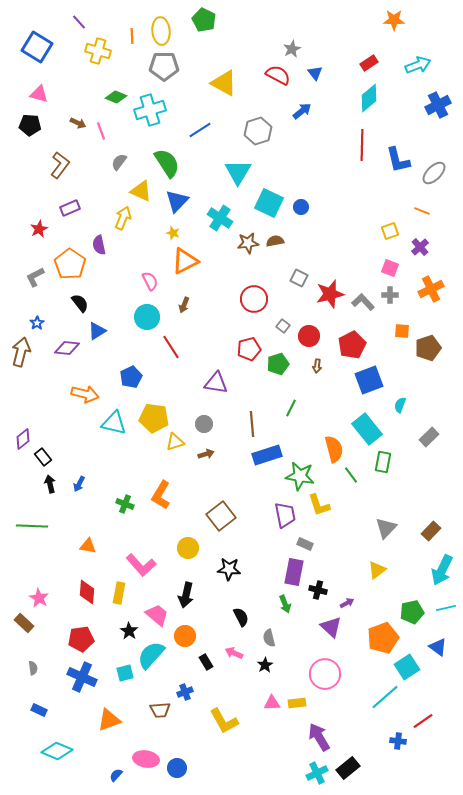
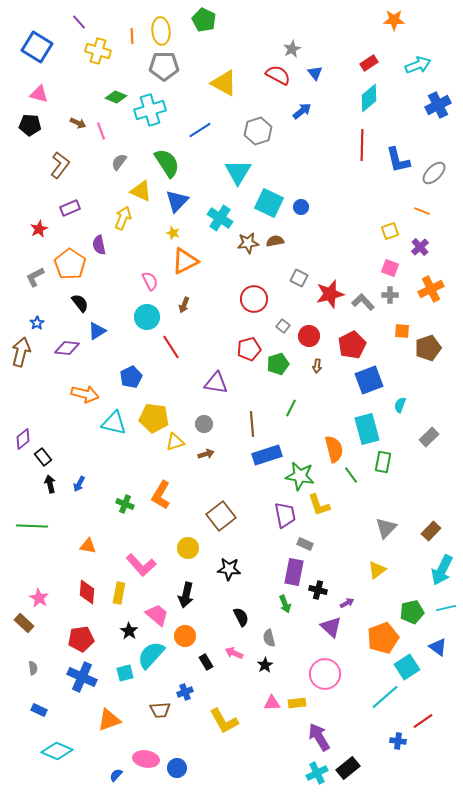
cyan rectangle at (367, 429): rotated 24 degrees clockwise
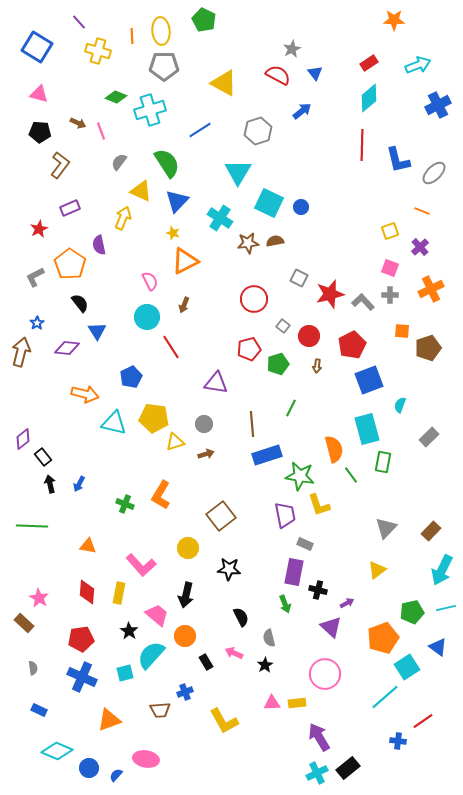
black pentagon at (30, 125): moved 10 px right, 7 px down
blue triangle at (97, 331): rotated 30 degrees counterclockwise
blue circle at (177, 768): moved 88 px left
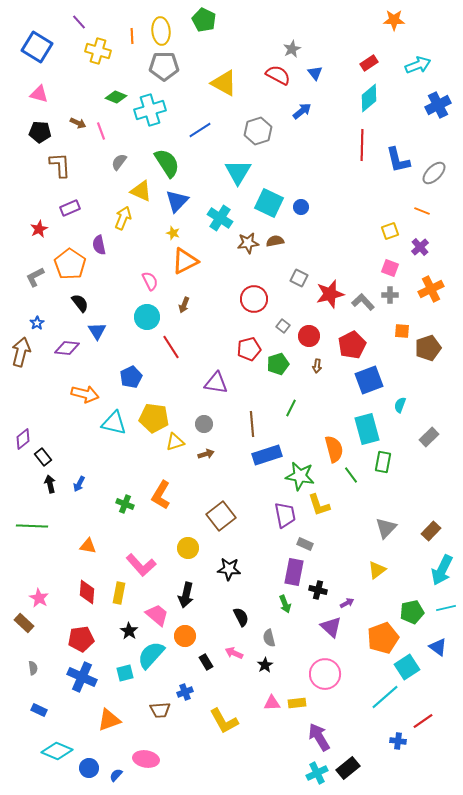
brown L-shape at (60, 165): rotated 40 degrees counterclockwise
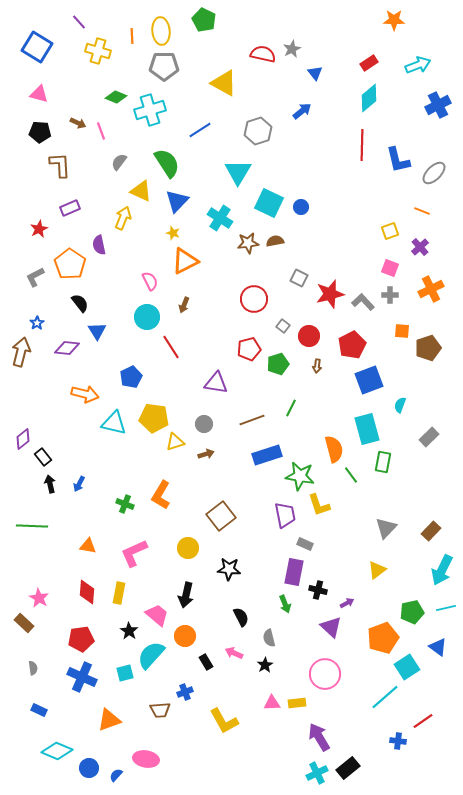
red semicircle at (278, 75): moved 15 px left, 21 px up; rotated 15 degrees counterclockwise
brown line at (252, 424): moved 4 px up; rotated 75 degrees clockwise
pink L-shape at (141, 565): moved 7 px left, 12 px up; rotated 108 degrees clockwise
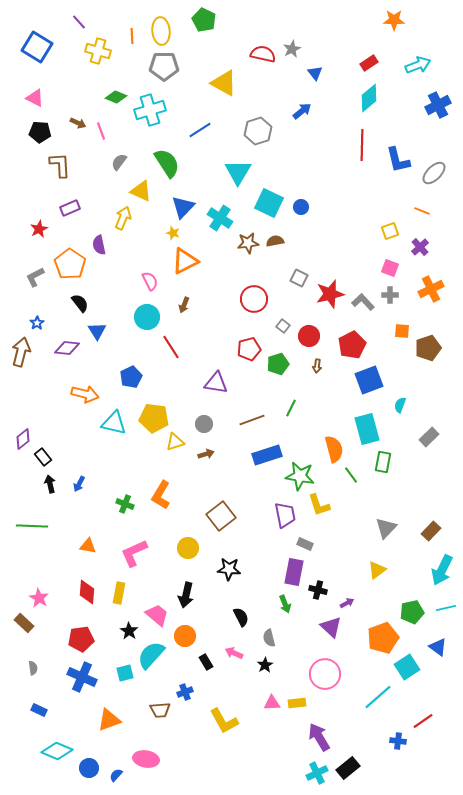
pink triangle at (39, 94): moved 4 px left, 4 px down; rotated 12 degrees clockwise
blue triangle at (177, 201): moved 6 px right, 6 px down
cyan line at (385, 697): moved 7 px left
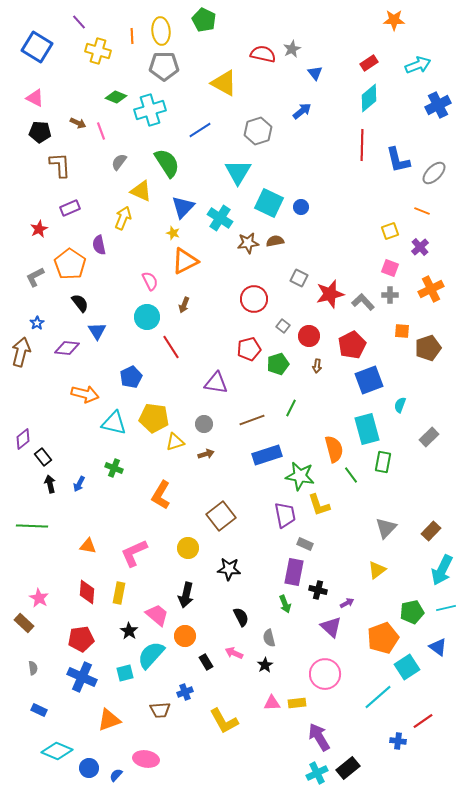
green cross at (125, 504): moved 11 px left, 36 px up
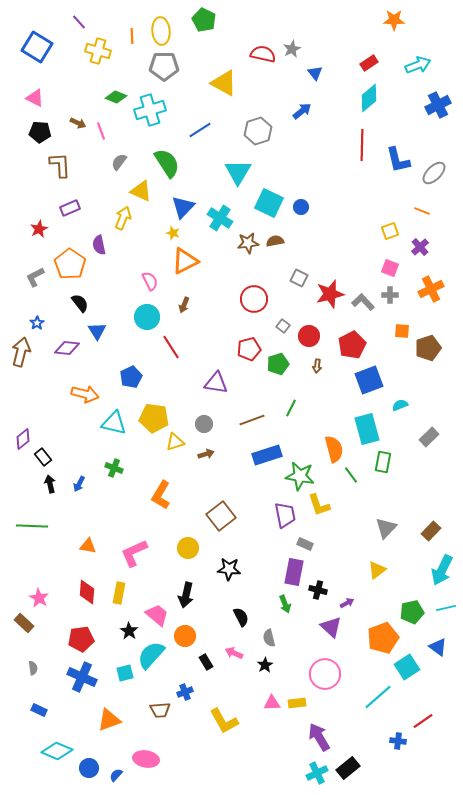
cyan semicircle at (400, 405): rotated 49 degrees clockwise
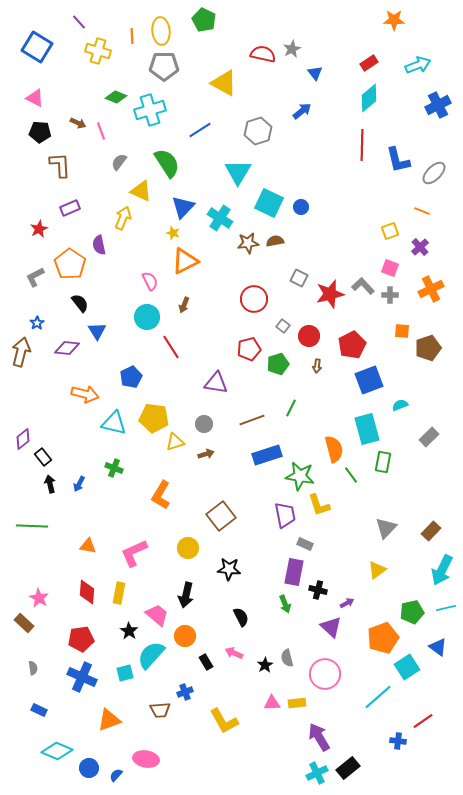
gray L-shape at (363, 302): moved 16 px up
gray semicircle at (269, 638): moved 18 px right, 20 px down
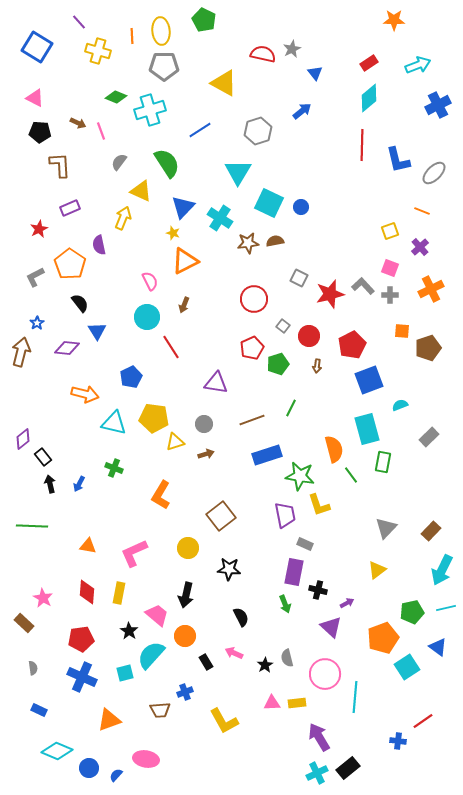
red pentagon at (249, 349): moved 3 px right, 1 px up; rotated 10 degrees counterclockwise
pink star at (39, 598): moved 4 px right
cyan line at (378, 697): moved 23 px left; rotated 44 degrees counterclockwise
